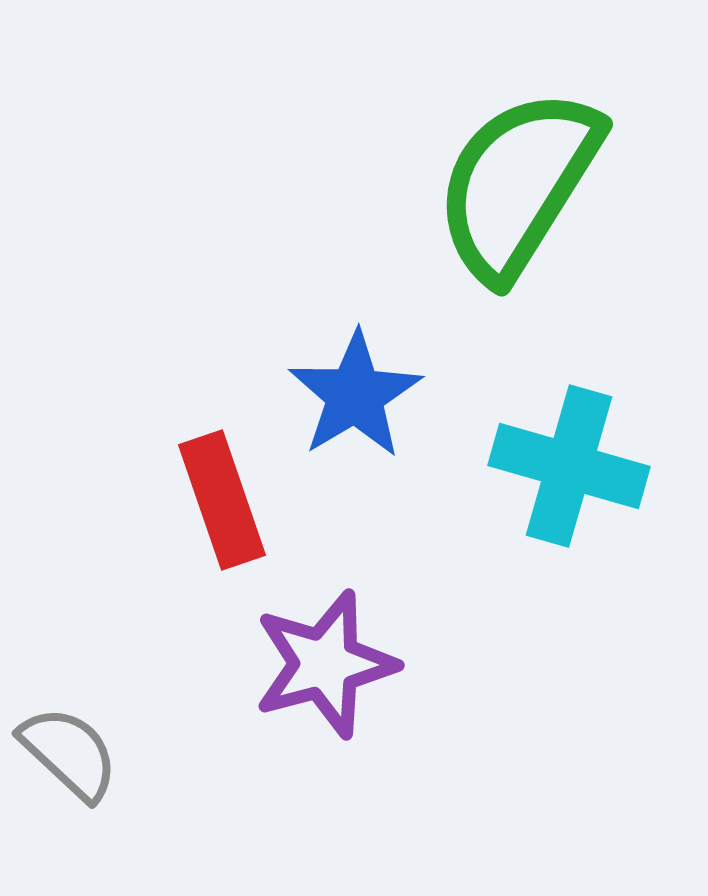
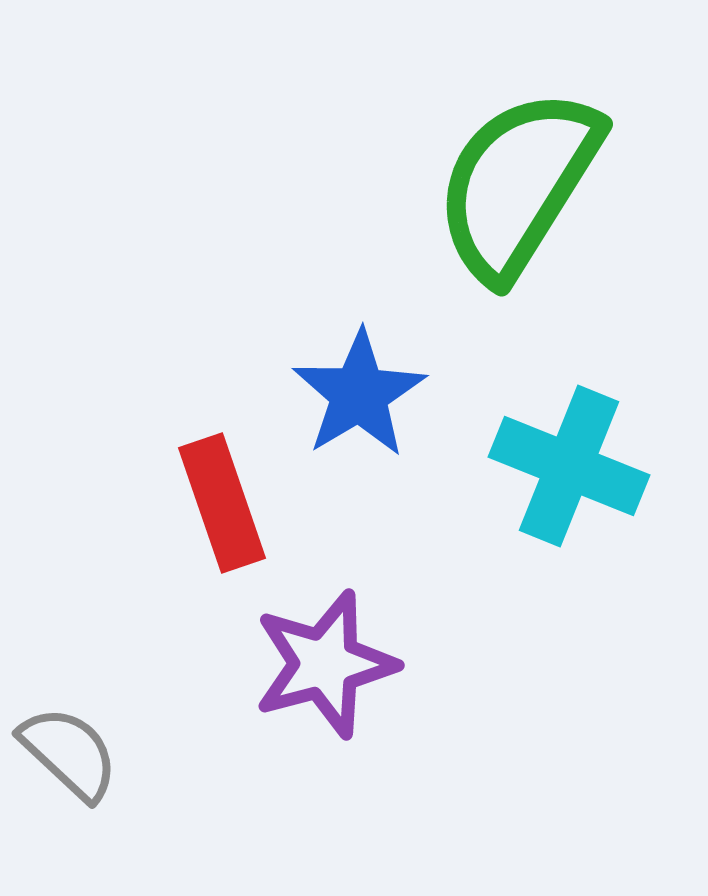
blue star: moved 4 px right, 1 px up
cyan cross: rotated 6 degrees clockwise
red rectangle: moved 3 px down
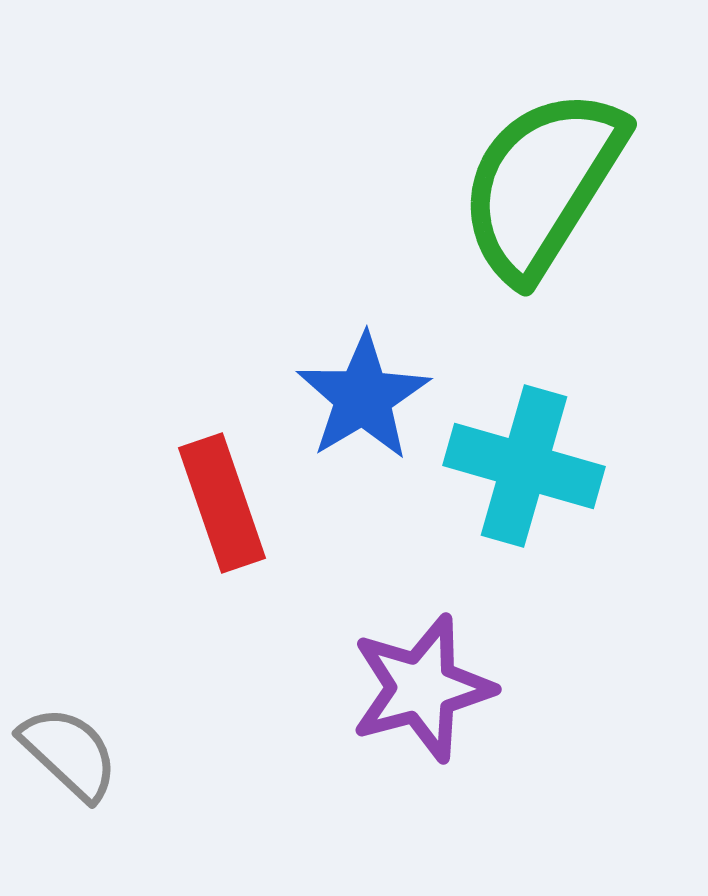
green semicircle: moved 24 px right
blue star: moved 4 px right, 3 px down
cyan cross: moved 45 px left; rotated 6 degrees counterclockwise
purple star: moved 97 px right, 24 px down
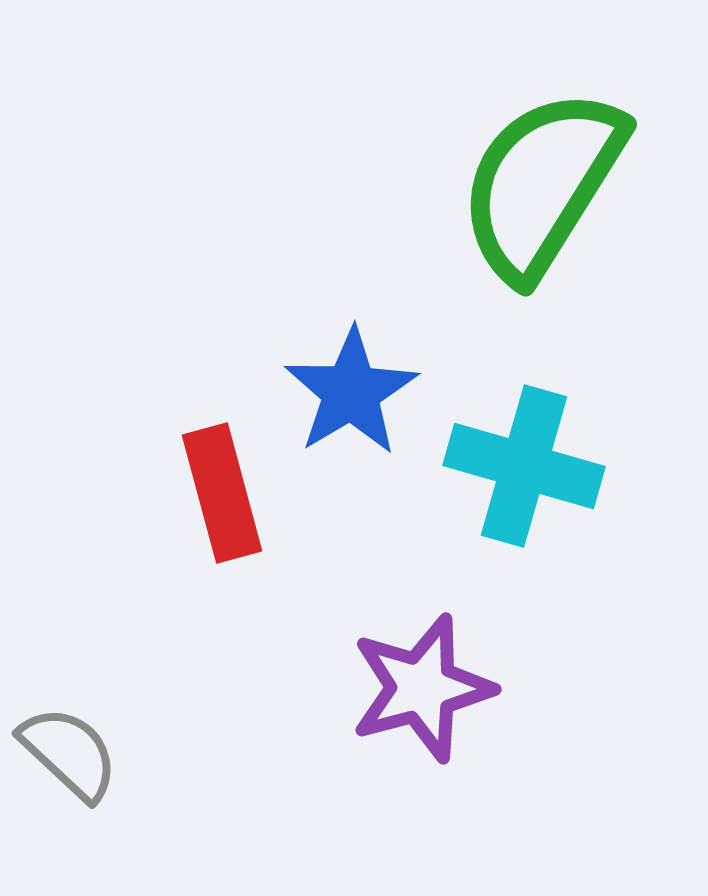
blue star: moved 12 px left, 5 px up
red rectangle: moved 10 px up; rotated 4 degrees clockwise
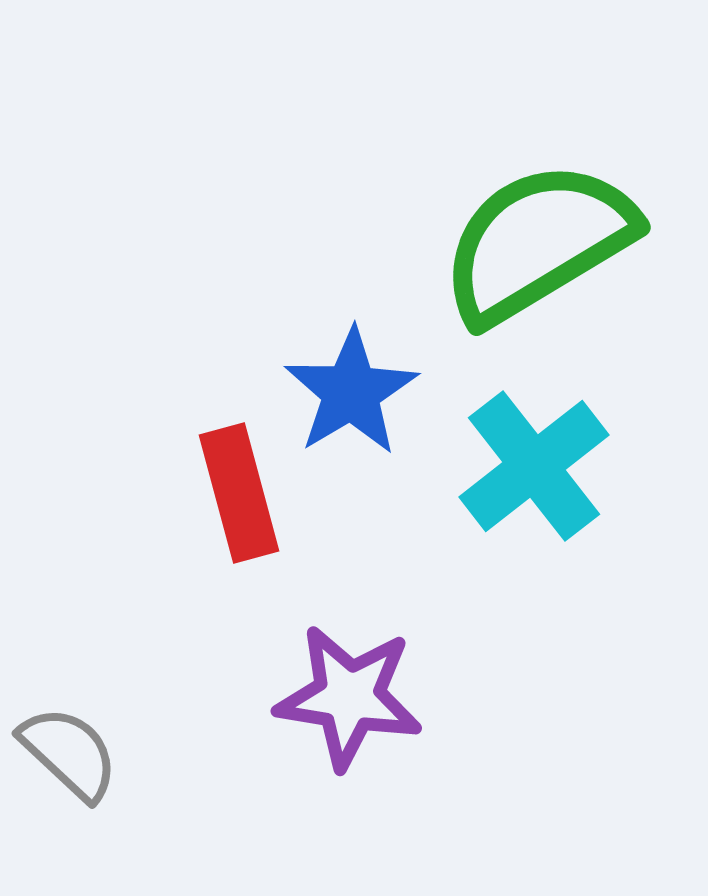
green semicircle: moved 4 px left, 58 px down; rotated 27 degrees clockwise
cyan cross: moved 10 px right; rotated 36 degrees clockwise
red rectangle: moved 17 px right
purple star: moved 73 px left, 9 px down; rotated 24 degrees clockwise
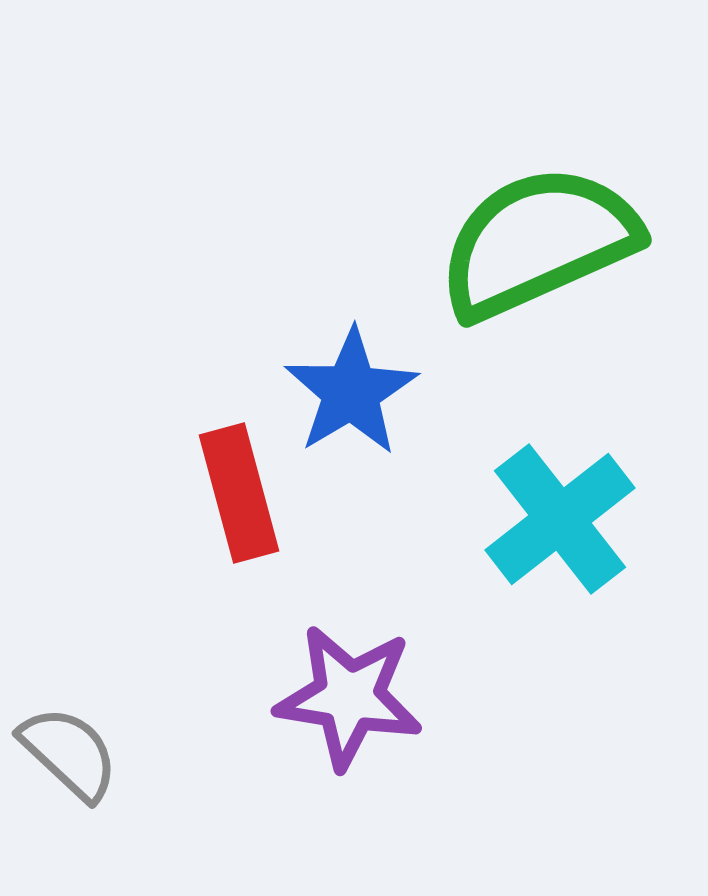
green semicircle: rotated 7 degrees clockwise
cyan cross: moved 26 px right, 53 px down
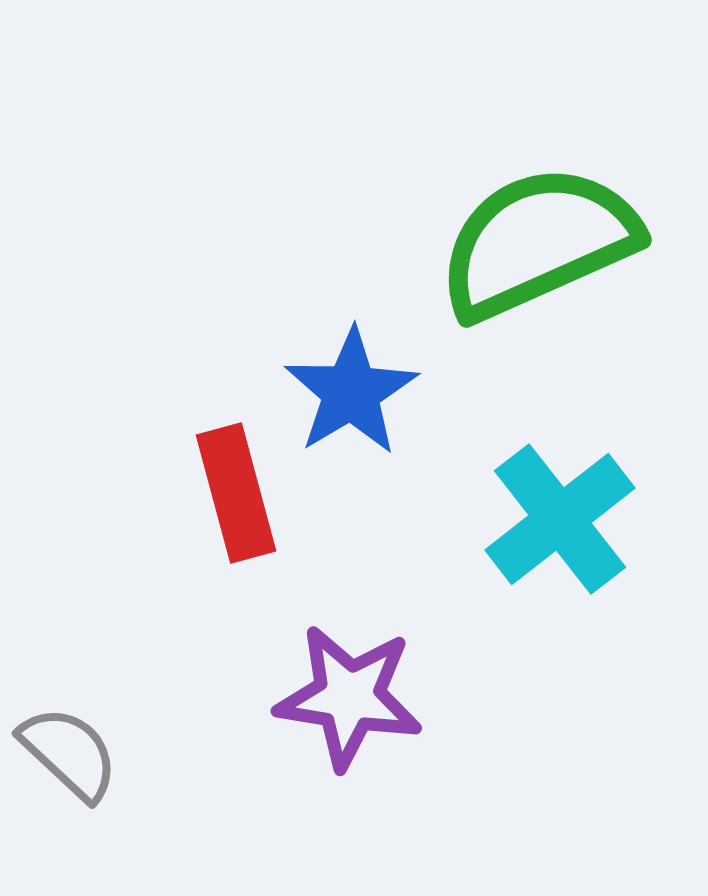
red rectangle: moved 3 px left
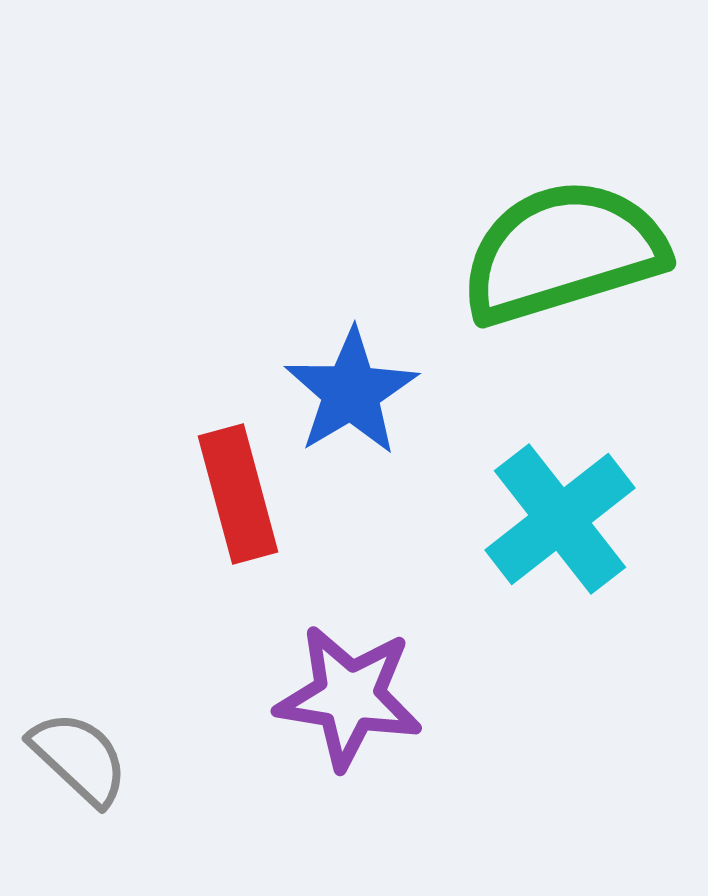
green semicircle: moved 25 px right, 10 px down; rotated 7 degrees clockwise
red rectangle: moved 2 px right, 1 px down
gray semicircle: moved 10 px right, 5 px down
